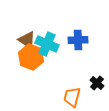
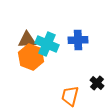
brown triangle: rotated 36 degrees counterclockwise
orange trapezoid: moved 2 px left, 1 px up
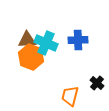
cyan cross: moved 1 px left, 1 px up
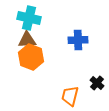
cyan cross: moved 17 px left, 25 px up; rotated 10 degrees counterclockwise
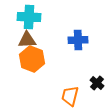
cyan cross: moved 1 px up; rotated 10 degrees counterclockwise
orange hexagon: moved 1 px right, 2 px down
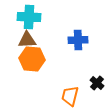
orange hexagon: rotated 15 degrees counterclockwise
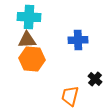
black cross: moved 2 px left, 4 px up
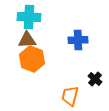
orange hexagon: rotated 15 degrees clockwise
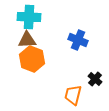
blue cross: rotated 24 degrees clockwise
orange trapezoid: moved 3 px right, 1 px up
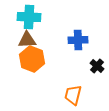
blue cross: rotated 24 degrees counterclockwise
black cross: moved 2 px right, 13 px up
